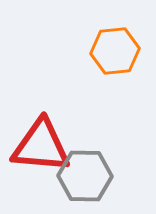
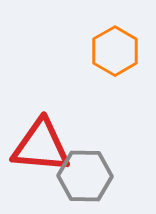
orange hexagon: rotated 24 degrees counterclockwise
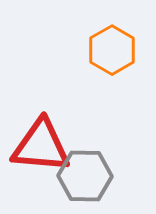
orange hexagon: moved 3 px left, 1 px up
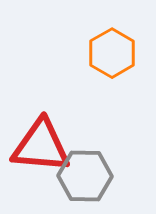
orange hexagon: moved 3 px down
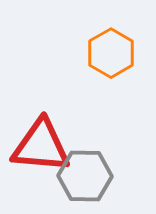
orange hexagon: moved 1 px left
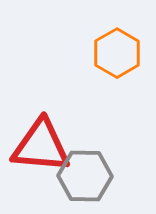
orange hexagon: moved 6 px right
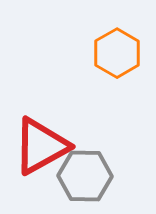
red triangle: rotated 34 degrees counterclockwise
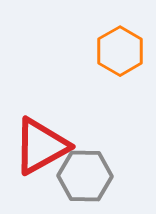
orange hexagon: moved 3 px right, 2 px up
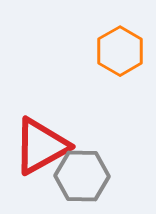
gray hexagon: moved 3 px left
